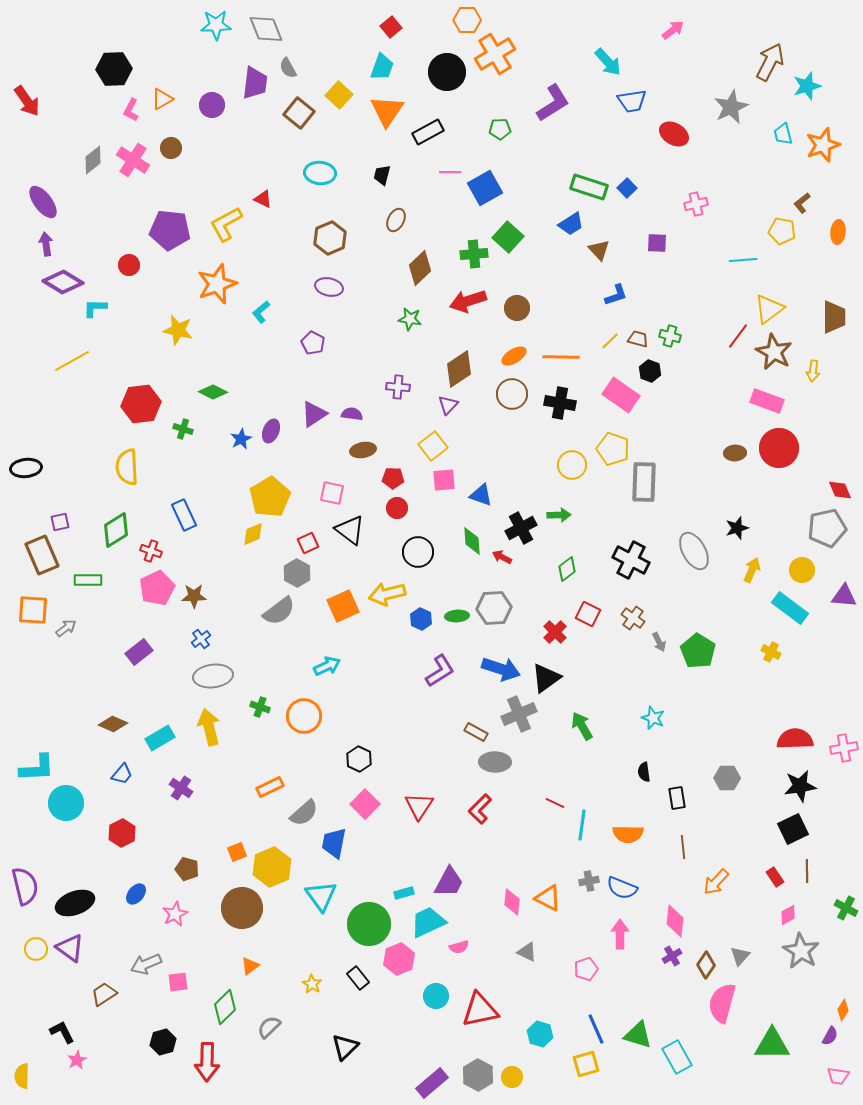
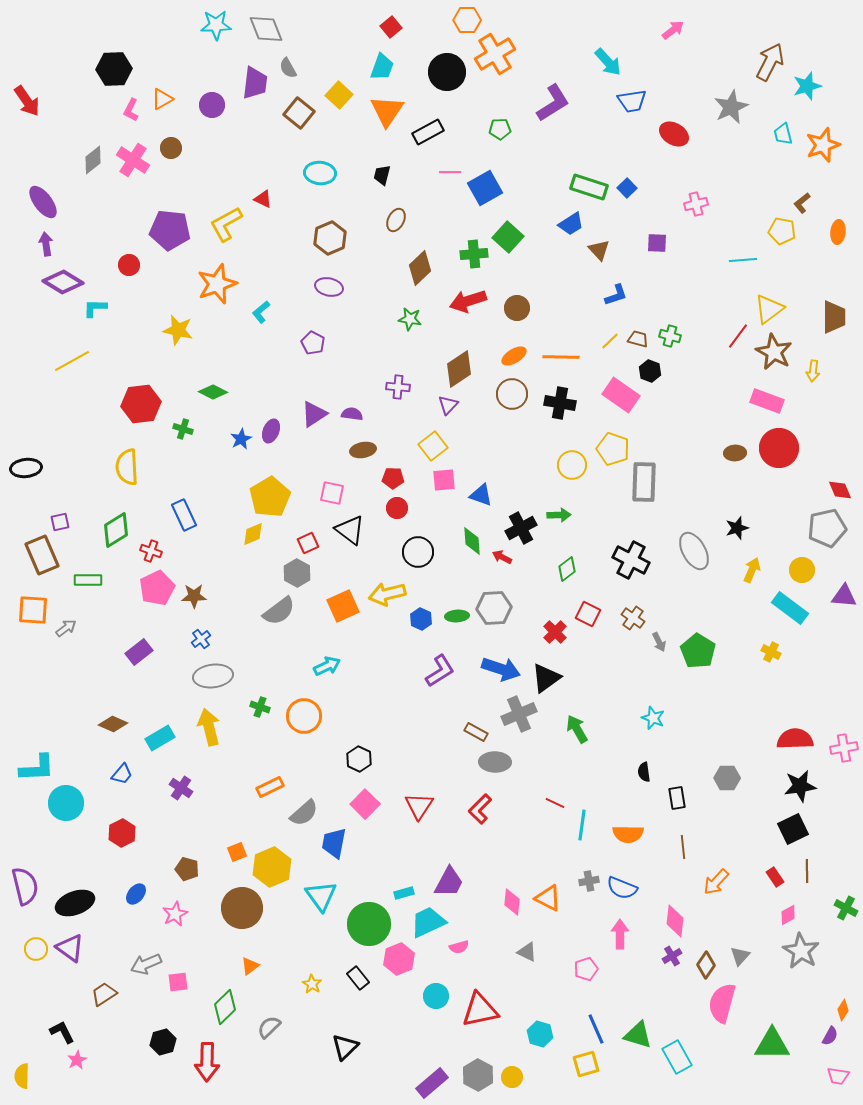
green arrow at (582, 726): moved 5 px left, 3 px down
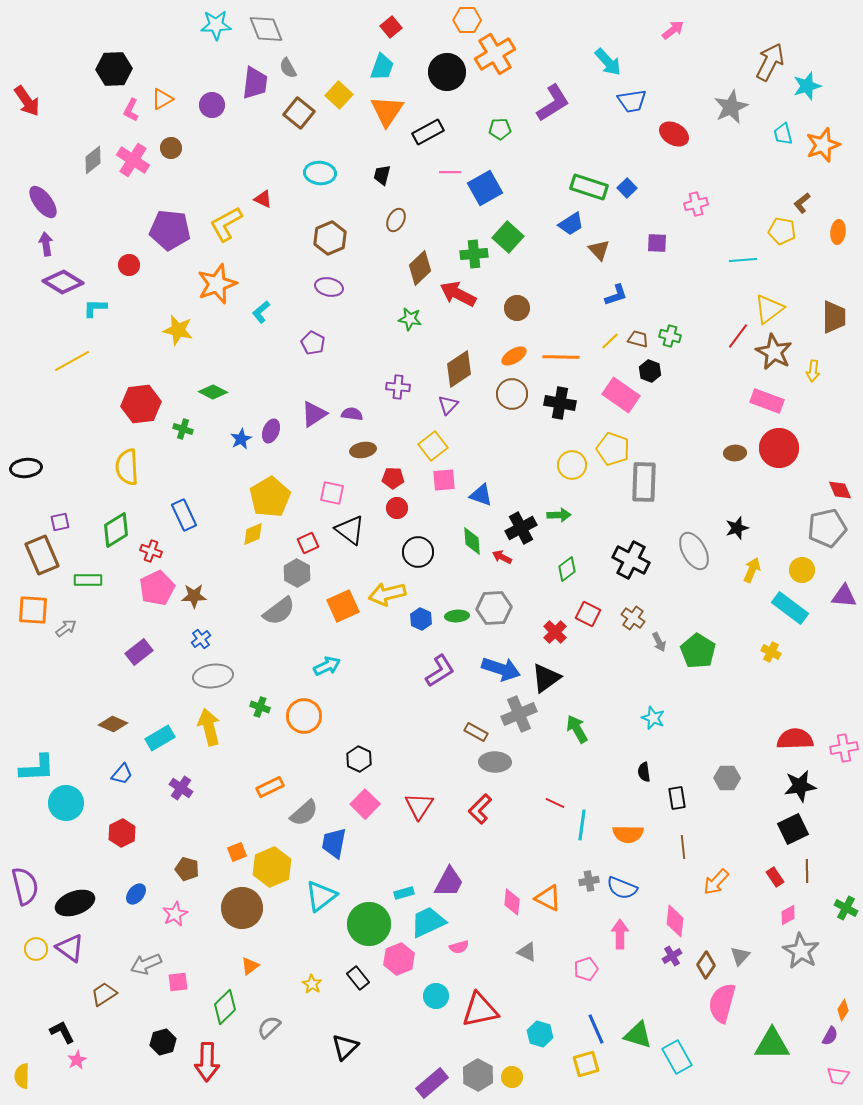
red arrow at (468, 301): moved 10 px left, 7 px up; rotated 45 degrees clockwise
cyan triangle at (321, 896): rotated 28 degrees clockwise
